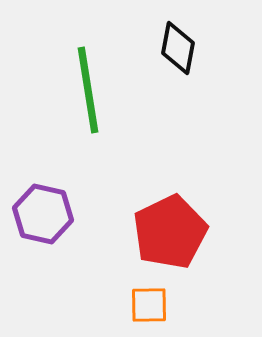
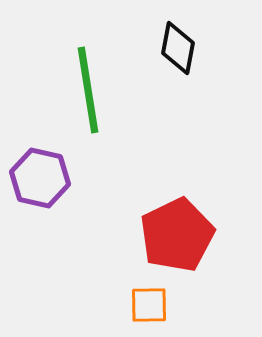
purple hexagon: moved 3 px left, 36 px up
red pentagon: moved 7 px right, 3 px down
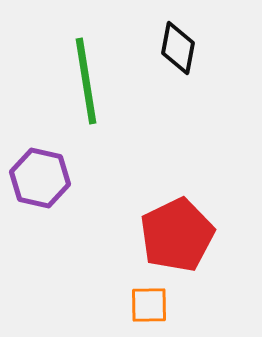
green line: moved 2 px left, 9 px up
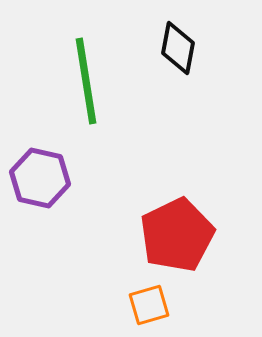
orange square: rotated 15 degrees counterclockwise
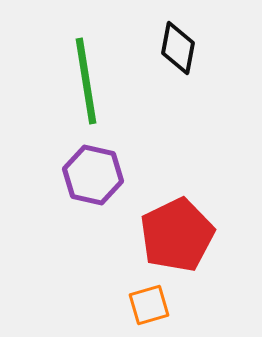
purple hexagon: moved 53 px right, 3 px up
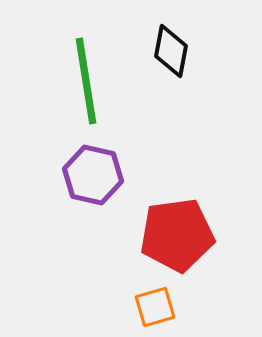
black diamond: moved 7 px left, 3 px down
red pentagon: rotated 18 degrees clockwise
orange square: moved 6 px right, 2 px down
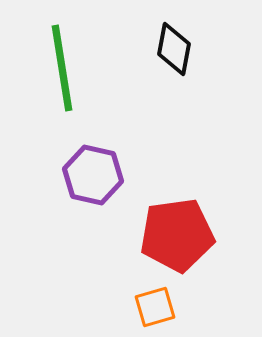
black diamond: moved 3 px right, 2 px up
green line: moved 24 px left, 13 px up
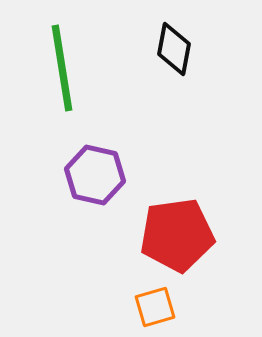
purple hexagon: moved 2 px right
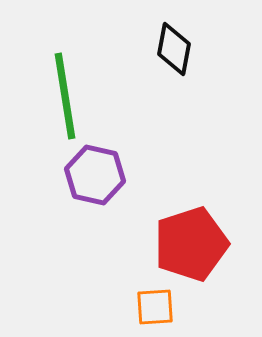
green line: moved 3 px right, 28 px down
red pentagon: moved 14 px right, 9 px down; rotated 10 degrees counterclockwise
orange square: rotated 12 degrees clockwise
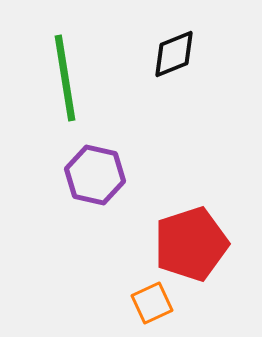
black diamond: moved 5 px down; rotated 58 degrees clockwise
green line: moved 18 px up
orange square: moved 3 px left, 4 px up; rotated 21 degrees counterclockwise
